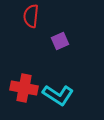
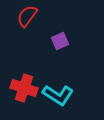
red semicircle: moved 4 px left; rotated 30 degrees clockwise
red cross: rotated 8 degrees clockwise
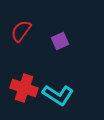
red semicircle: moved 6 px left, 15 px down
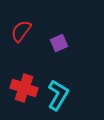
purple square: moved 1 px left, 2 px down
cyan L-shape: rotated 92 degrees counterclockwise
